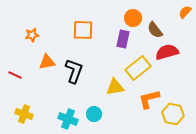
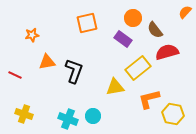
orange square: moved 4 px right, 7 px up; rotated 15 degrees counterclockwise
purple rectangle: rotated 66 degrees counterclockwise
cyan circle: moved 1 px left, 2 px down
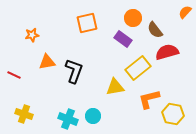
red line: moved 1 px left
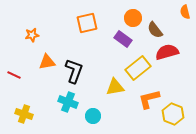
orange semicircle: rotated 56 degrees counterclockwise
yellow hexagon: rotated 10 degrees clockwise
cyan cross: moved 17 px up
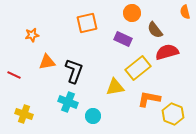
orange circle: moved 1 px left, 5 px up
purple rectangle: rotated 12 degrees counterclockwise
orange L-shape: rotated 25 degrees clockwise
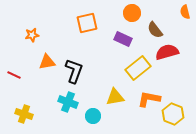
yellow triangle: moved 10 px down
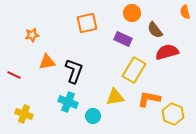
yellow rectangle: moved 4 px left, 2 px down; rotated 20 degrees counterclockwise
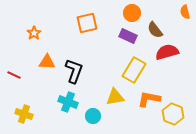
orange star: moved 2 px right, 2 px up; rotated 24 degrees counterclockwise
purple rectangle: moved 5 px right, 3 px up
orange triangle: rotated 12 degrees clockwise
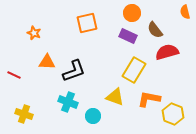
orange star: rotated 16 degrees counterclockwise
black L-shape: rotated 50 degrees clockwise
yellow triangle: rotated 30 degrees clockwise
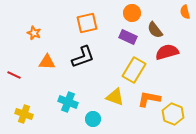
purple rectangle: moved 1 px down
black L-shape: moved 9 px right, 14 px up
cyan circle: moved 3 px down
